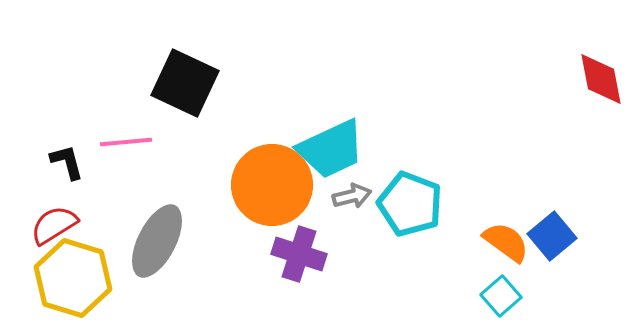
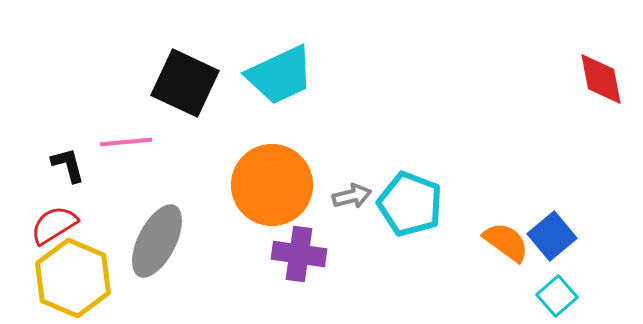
cyan trapezoid: moved 51 px left, 74 px up
black L-shape: moved 1 px right, 3 px down
purple cross: rotated 10 degrees counterclockwise
yellow hexagon: rotated 6 degrees clockwise
cyan square: moved 56 px right
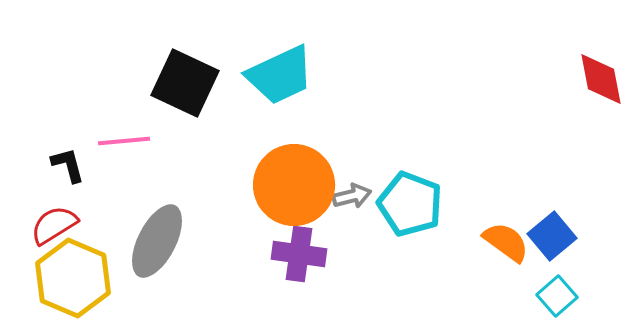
pink line: moved 2 px left, 1 px up
orange circle: moved 22 px right
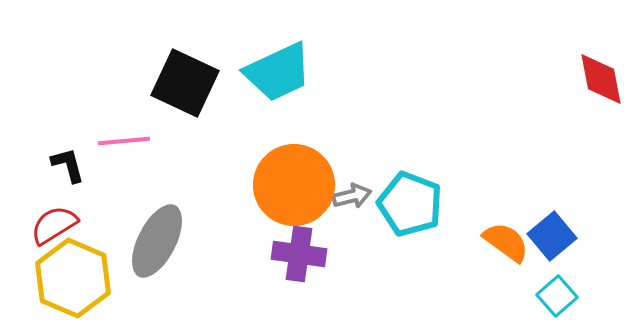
cyan trapezoid: moved 2 px left, 3 px up
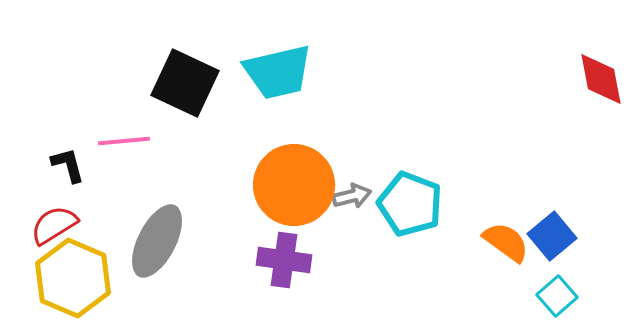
cyan trapezoid: rotated 12 degrees clockwise
purple cross: moved 15 px left, 6 px down
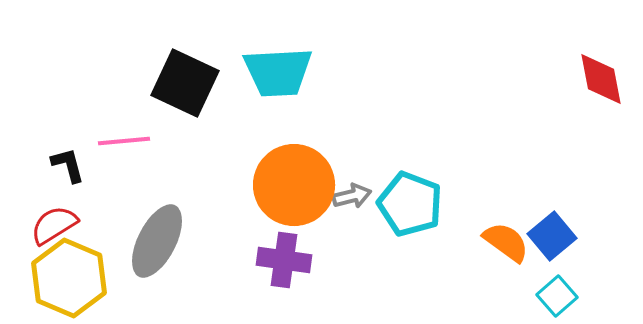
cyan trapezoid: rotated 10 degrees clockwise
yellow hexagon: moved 4 px left
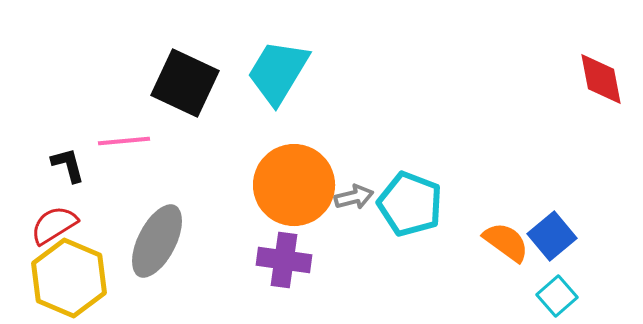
cyan trapezoid: rotated 124 degrees clockwise
gray arrow: moved 2 px right, 1 px down
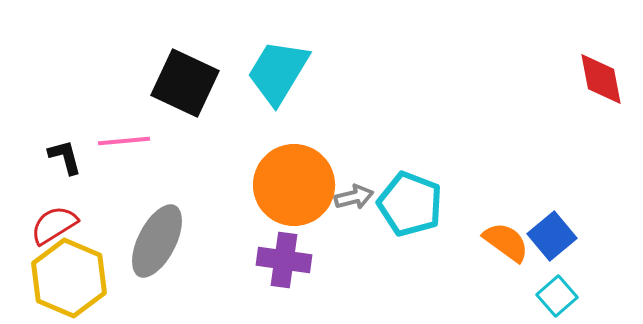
black L-shape: moved 3 px left, 8 px up
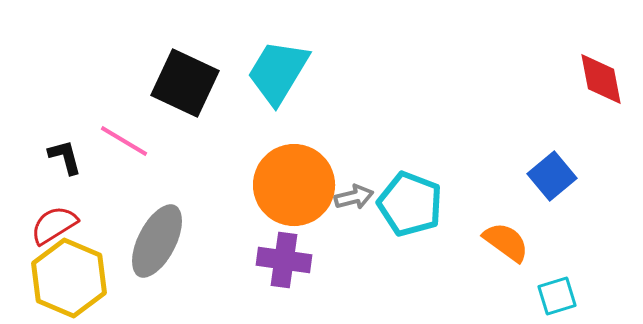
pink line: rotated 36 degrees clockwise
blue square: moved 60 px up
cyan square: rotated 24 degrees clockwise
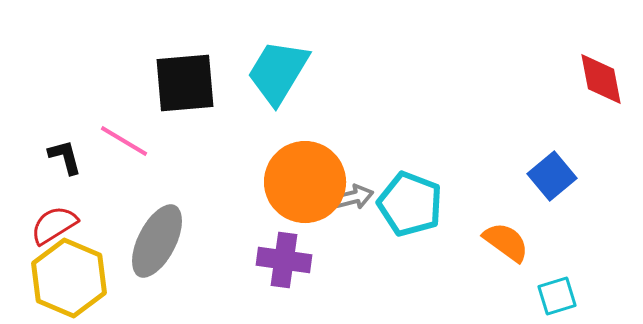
black square: rotated 30 degrees counterclockwise
orange circle: moved 11 px right, 3 px up
